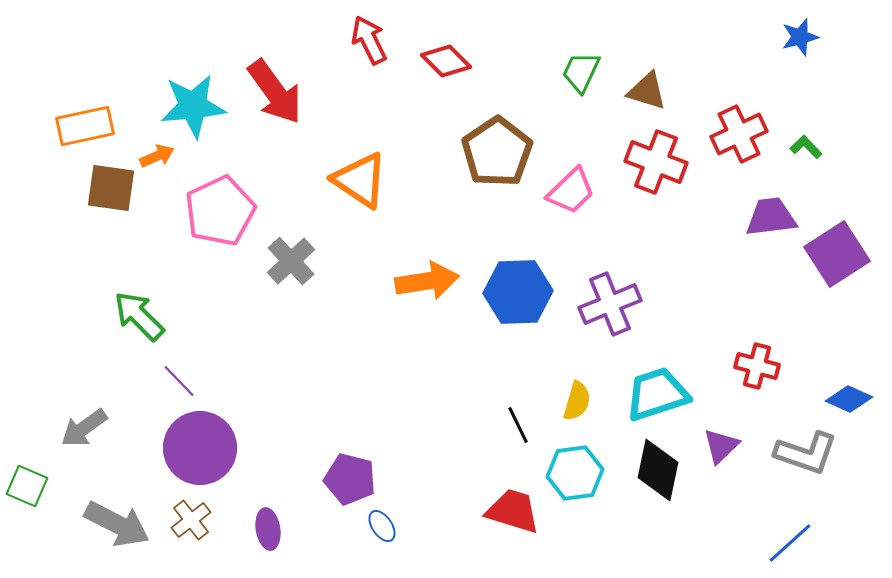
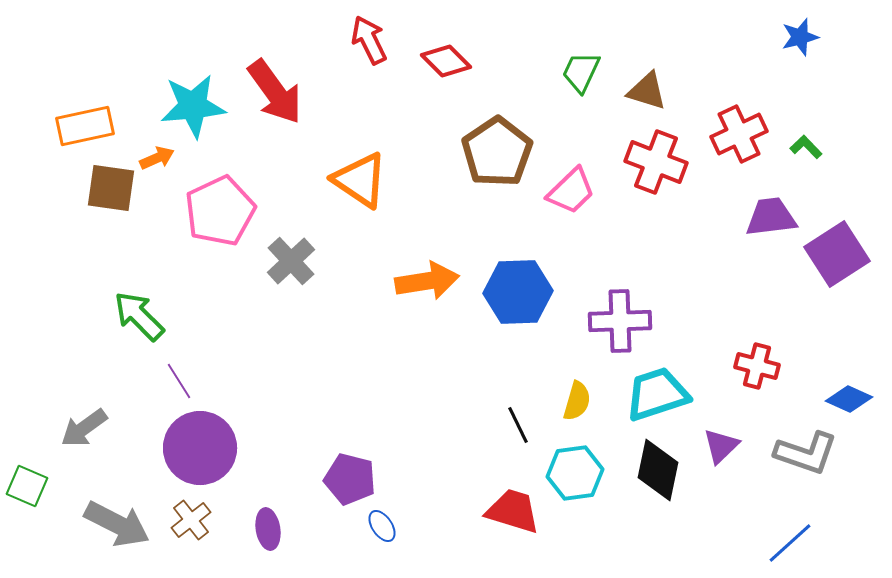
orange arrow at (157, 156): moved 2 px down
purple cross at (610, 304): moved 10 px right, 17 px down; rotated 20 degrees clockwise
purple line at (179, 381): rotated 12 degrees clockwise
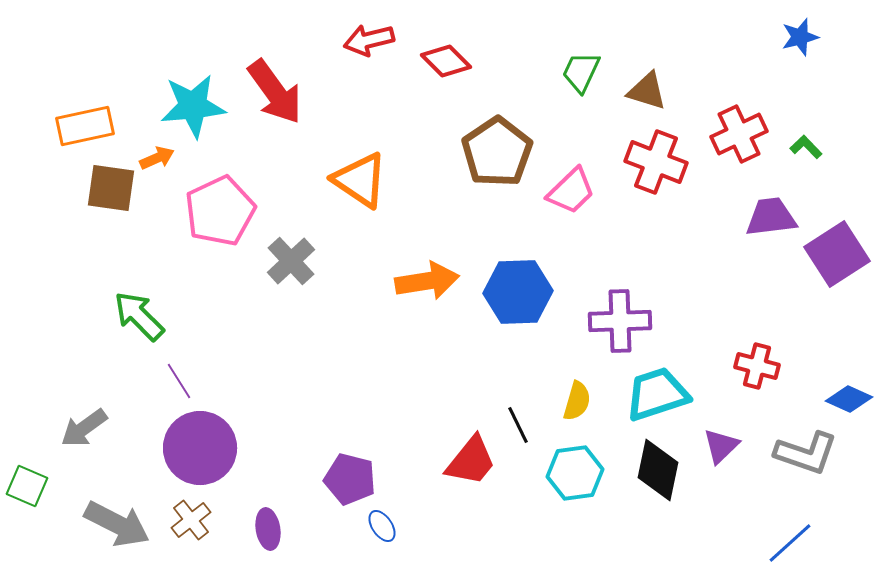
red arrow at (369, 40): rotated 78 degrees counterclockwise
red trapezoid at (513, 511): moved 42 px left, 50 px up; rotated 112 degrees clockwise
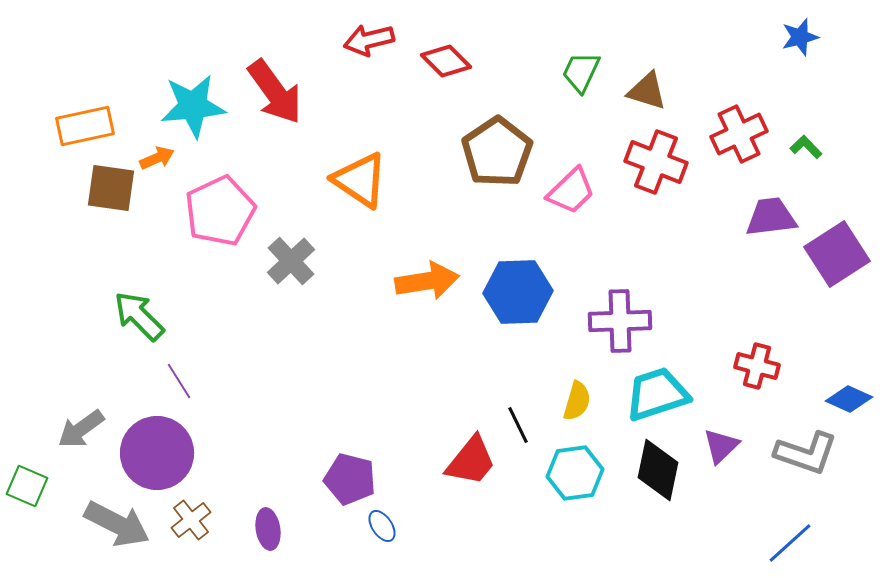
gray arrow at (84, 428): moved 3 px left, 1 px down
purple circle at (200, 448): moved 43 px left, 5 px down
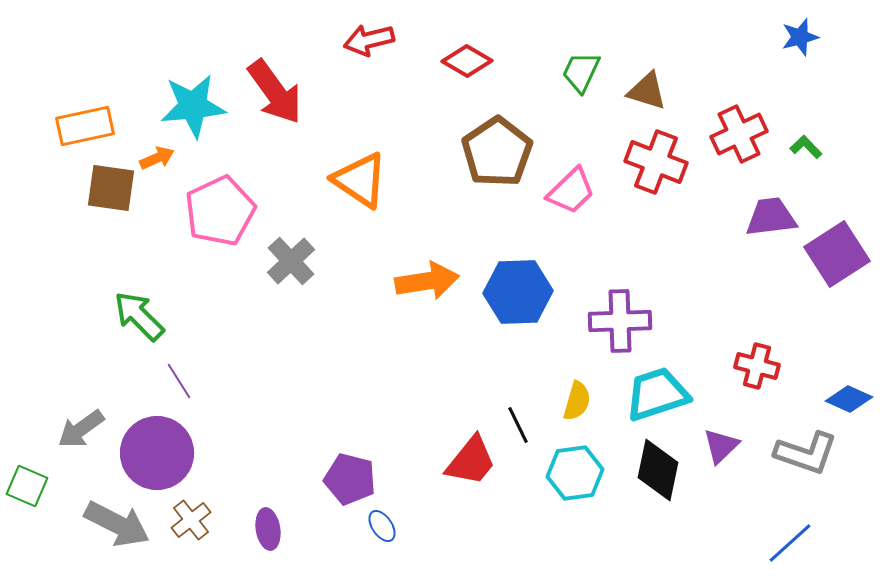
red diamond at (446, 61): moved 21 px right; rotated 15 degrees counterclockwise
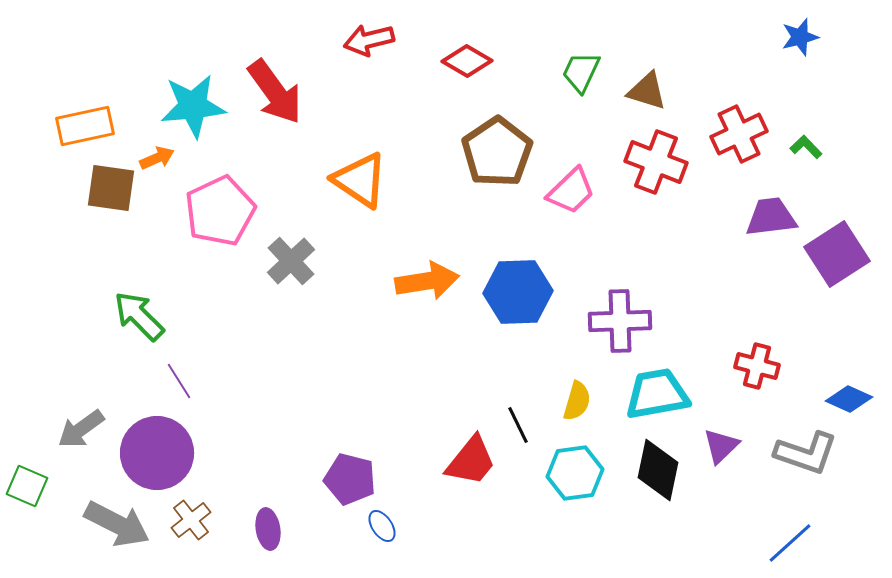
cyan trapezoid at (657, 394): rotated 8 degrees clockwise
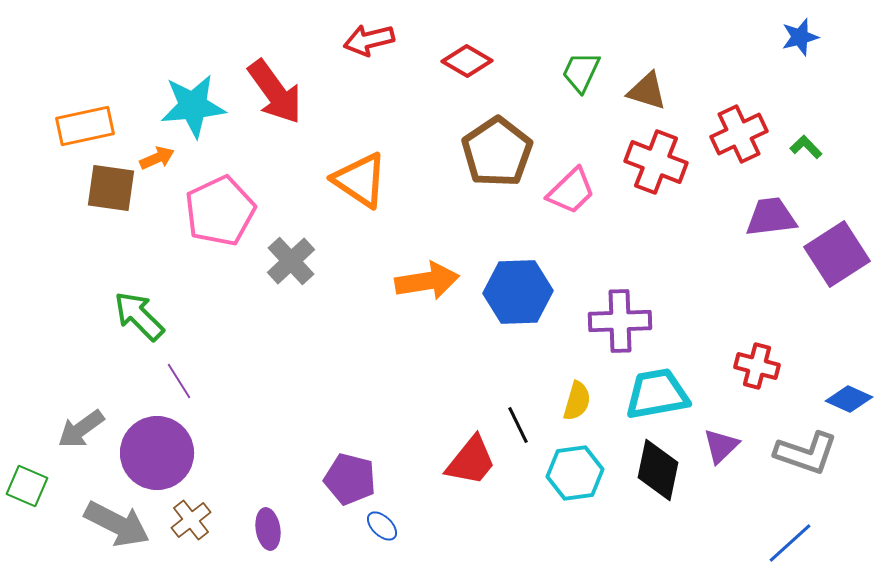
blue ellipse at (382, 526): rotated 12 degrees counterclockwise
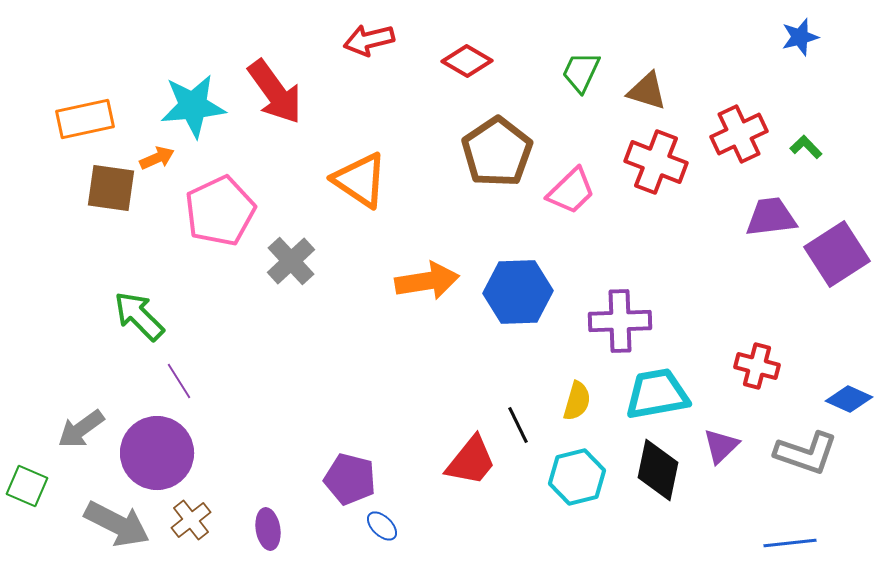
orange rectangle at (85, 126): moved 7 px up
cyan hexagon at (575, 473): moved 2 px right, 4 px down; rotated 6 degrees counterclockwise
blue line at (790, 543): rotated 36 degrees clockwise
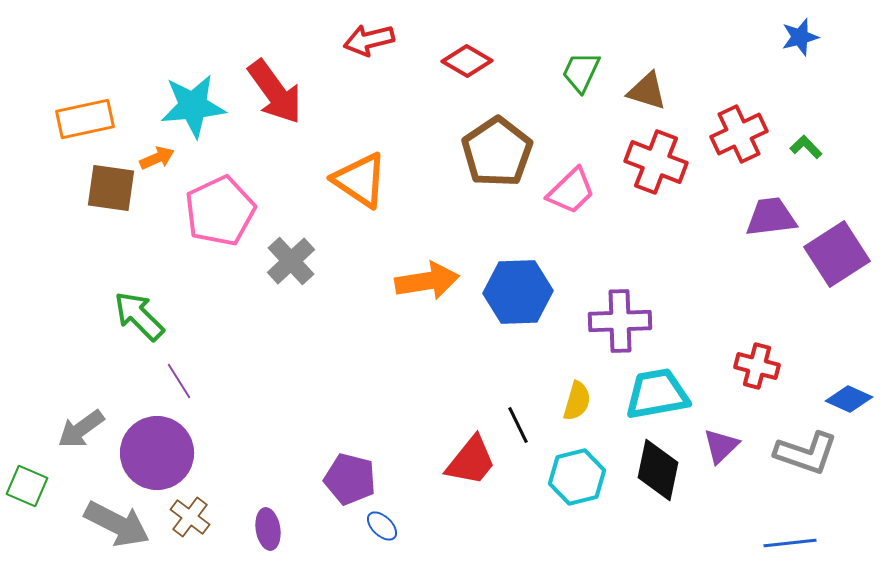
brown cross at (191, 520): moved 1 px left, 3 px up; rotated 15 degrees counterclockwise
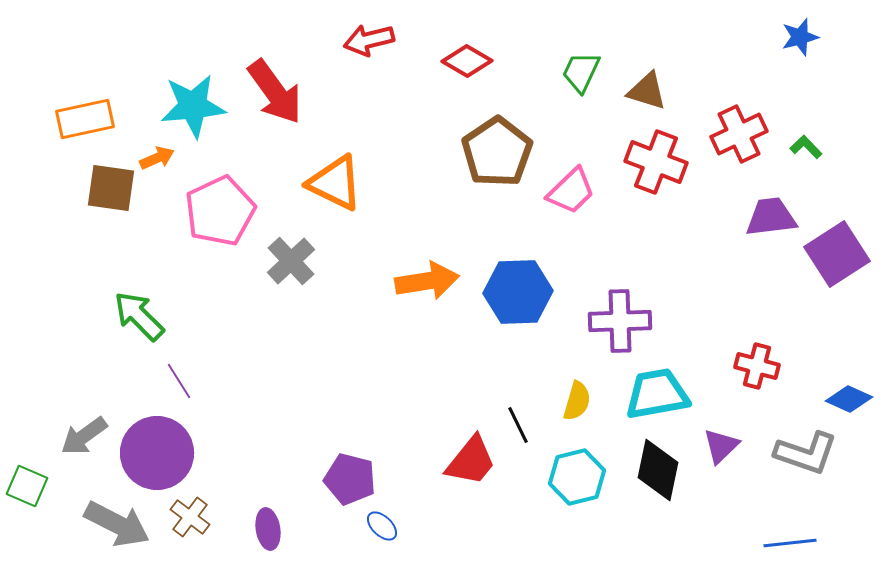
orange triangle at (360, 180): moved 25 px left, 3 px down; rotated 8 degrees counterclockwise
gray arrow at (81, 429): moved 3 px right, 7 px down
